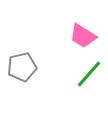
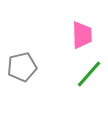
pink trapezoid: moved 1 px left, 1 px up; rotated 124 degrees counterclockwise
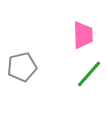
pink trapezoid: moved 1 px right
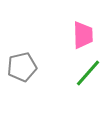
green line: moved 1 px left, 1 px up
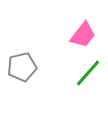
pink trapezoid: rotated 40 degrees clockwise
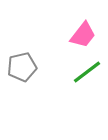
green line: moved 1 px left, 1 px up; rotated 12 degrees clockwise
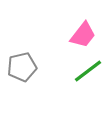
green line: moved 1 px right, 1 px up
